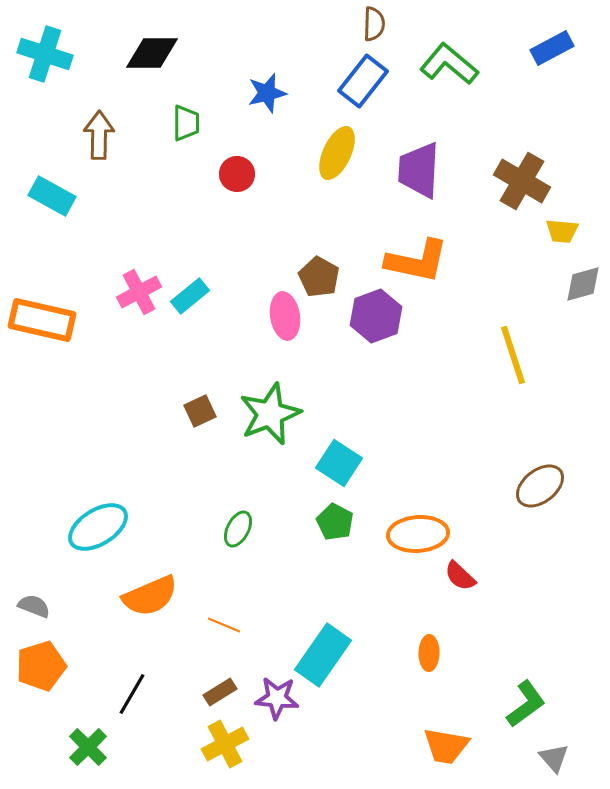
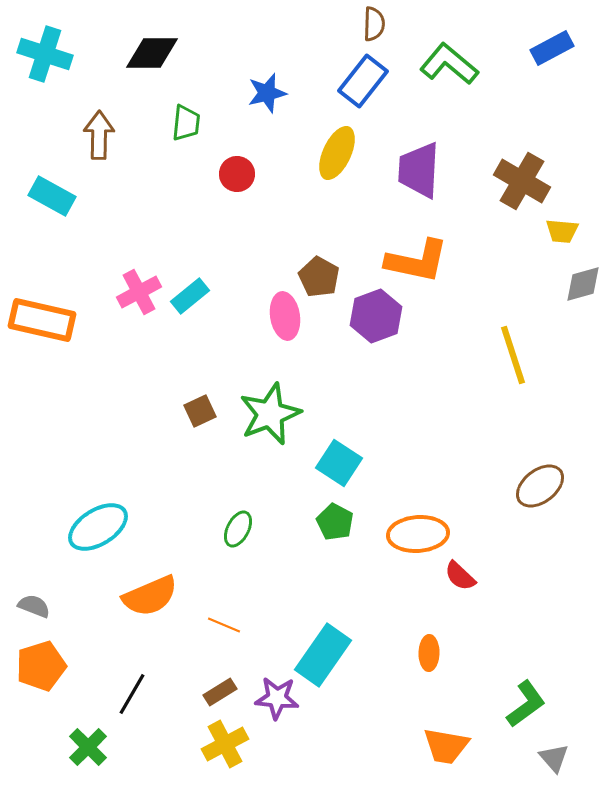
green trapezoid at (186, 123): rotated 6 degrees clockwise
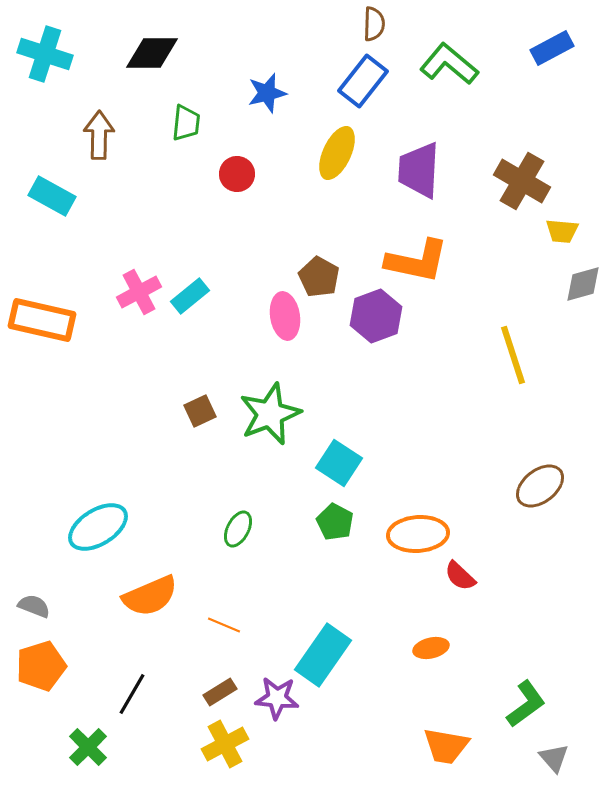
orange ellipse at (429, 653): moved 2 px right, 5 px up; rotated 76 degrees clockwise
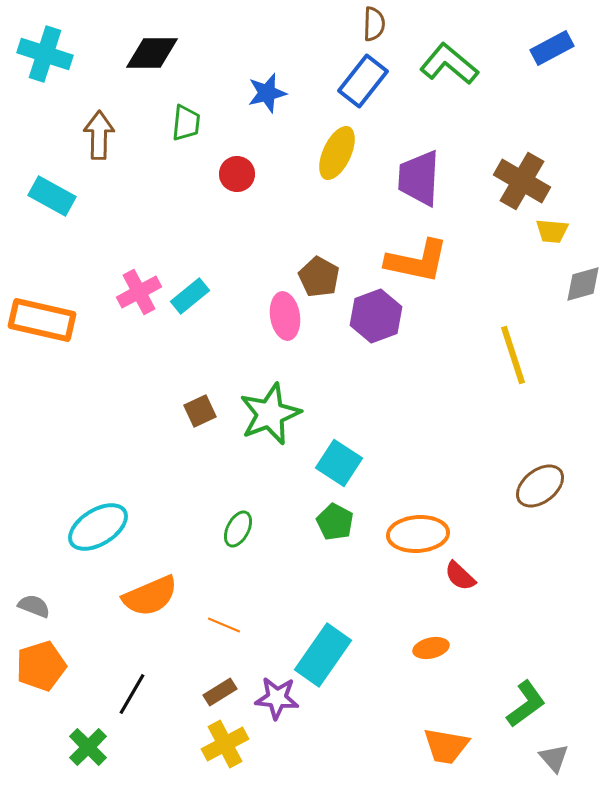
purple trapezoid at (419, 170): moved 8 px down
yellow trapezoid at (562, 231): moved 10 px left
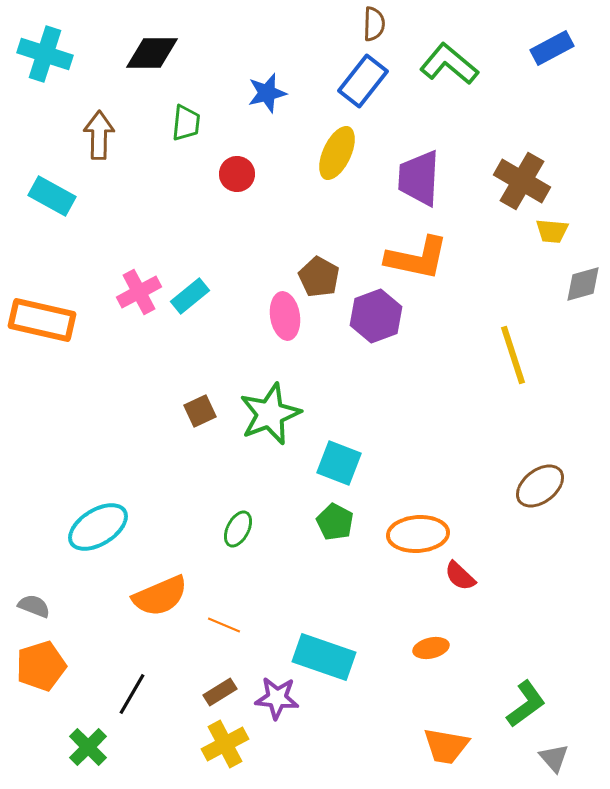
orange L-shape at (417, 261): moved 3 px up
cyan square at (339, 463): rotated 12 degrees counterclockwise
orange semicircle at (150, 596): moved 10 px right
cyan rectangle at (323, 655): moved 1 px right, 2 px down; rotated 74 degrees clockwise
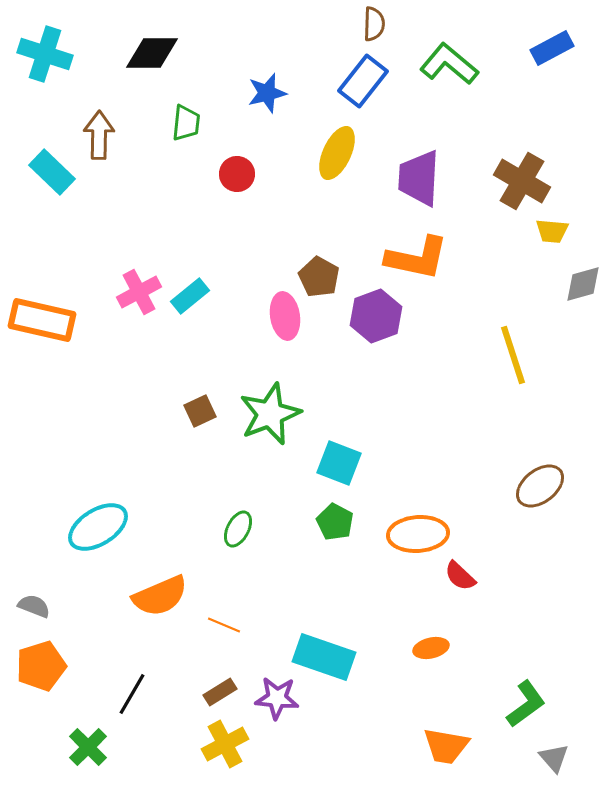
cyan rectangle at (52, 196): moved 24 px up; rotated 15 degrees clockwise
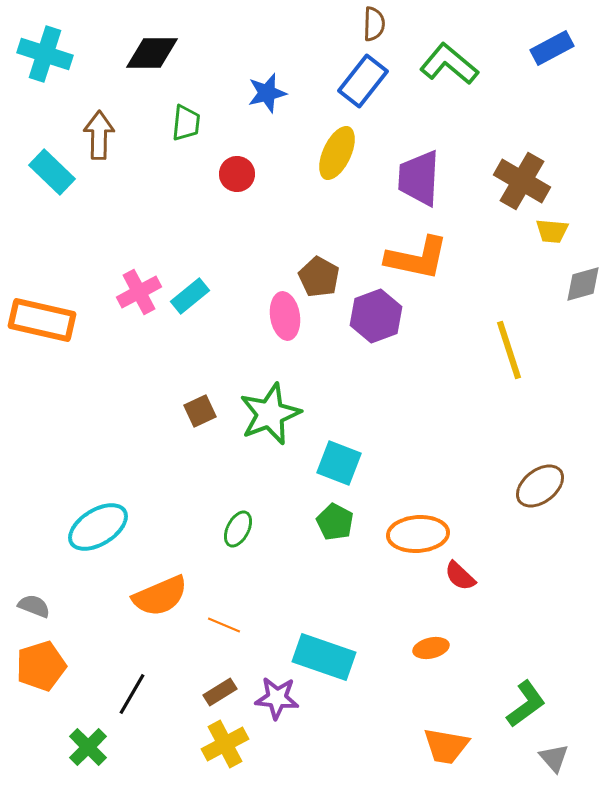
yellow line at (513, 355): moved 4 px left, 5 px up
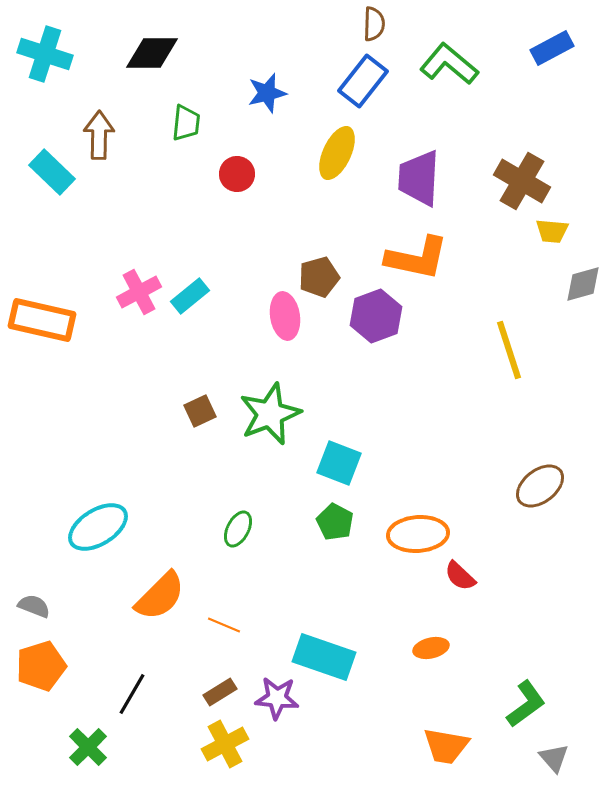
brown pentagon at (319, 277): rotated 27 degrees clockwise
orange semicircle at (160, 596): rotated 22 degrees counterclockwise
